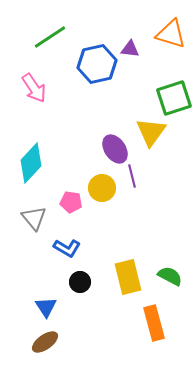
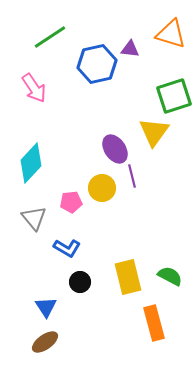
green square: moved 2 px up
yellow triangle: moved 3 px right
pink pentagon: rotated 15 degrees counterclockwise
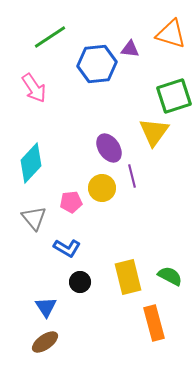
blue hexagon: rotated 6 degrees clockwise
purple ellipse: moved 6 px left, 1 px up
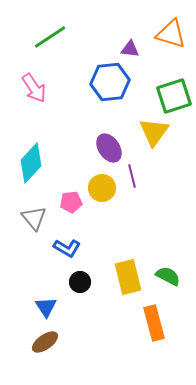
blue hexagon: moved 13 px right, 18 px down
green semicircle: moved 2 px left
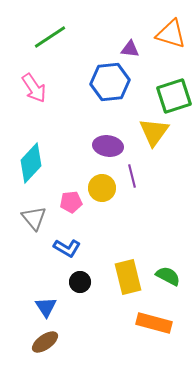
purple ellipse: moved 1 px left, 2 px up; rotated 48 degrees counterclockwise
orange rectangle: rotated 60 degrees counterclockwise
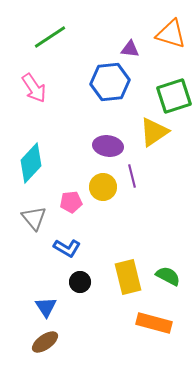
yellow triangle: rotated 20 degrees clockwise
yellow circle: moved 1 px right, 1 px up
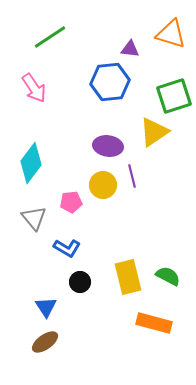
cyan diamond: rotated 6 degrees counterclockwise
yellow circle: moved 2 px up
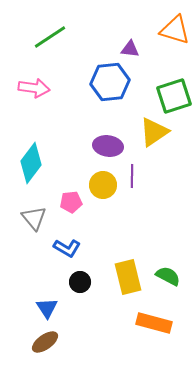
orange triangle: moved 4 px right, 4 px up
pink arrow: rotated 48 degrees counterclockwise
purple line: rotated 15 degrees clockwise
blue triangle: moved 1 px right, 1 px down
